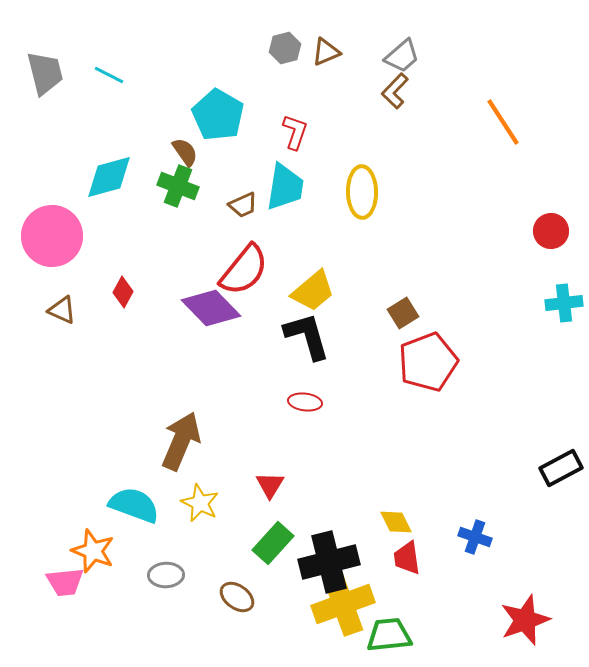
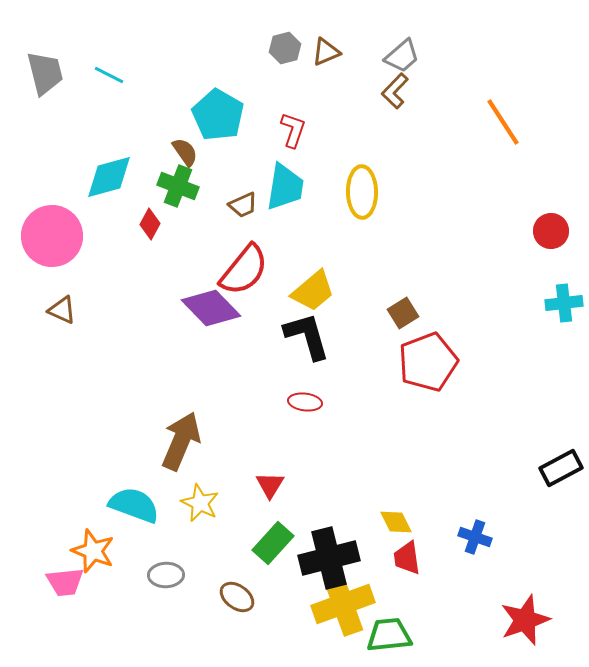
red L-shape at (295, 132): moved 2 px left, 2 px up
red diamond at (123, 292): moved 27 px right, 68 px up
black cross at (329, 562): moved 4 px up
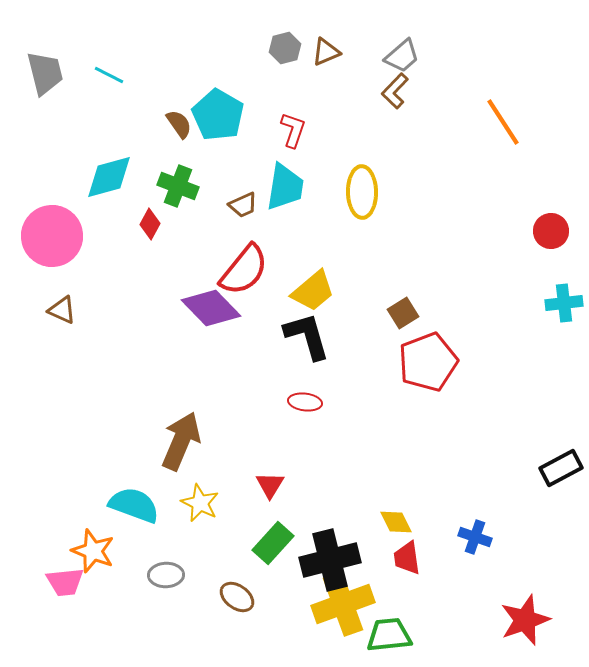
brown semicircle at (185, 152): moved 6 px left, 28 px up
black cross at (329, 558): moved 1 px right, 2 px down
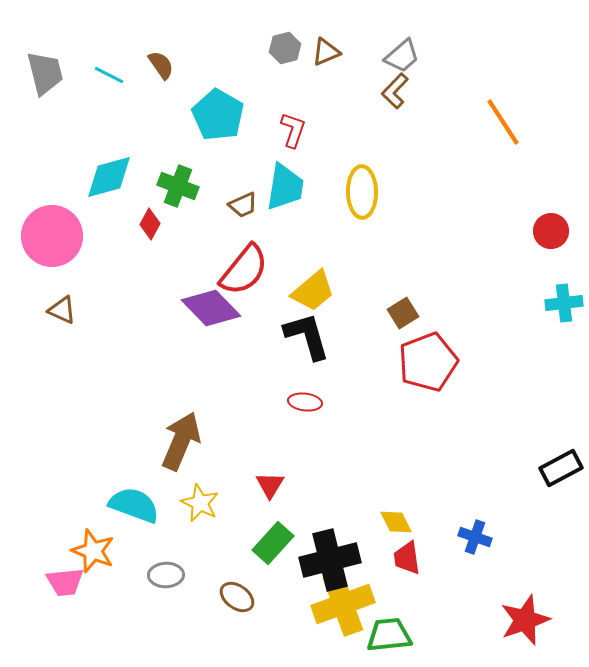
brown semicircle at (179, 124): moved 18 px left, 59 px up
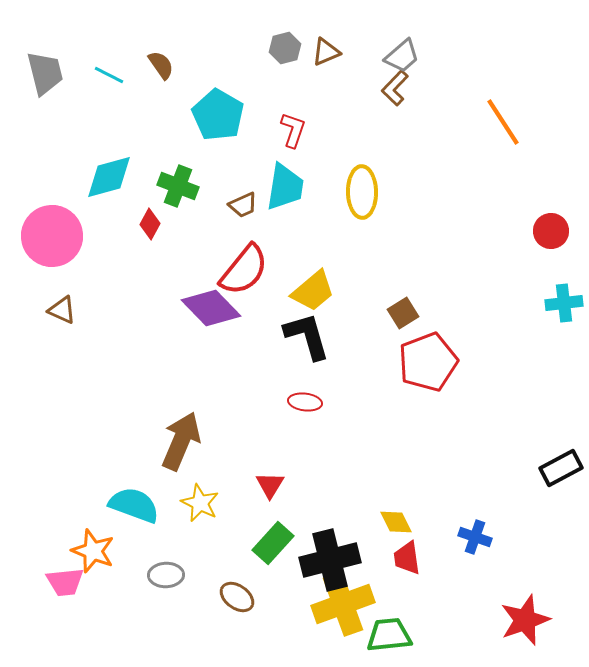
brown L-shape at (395, 91): moved 3 px up
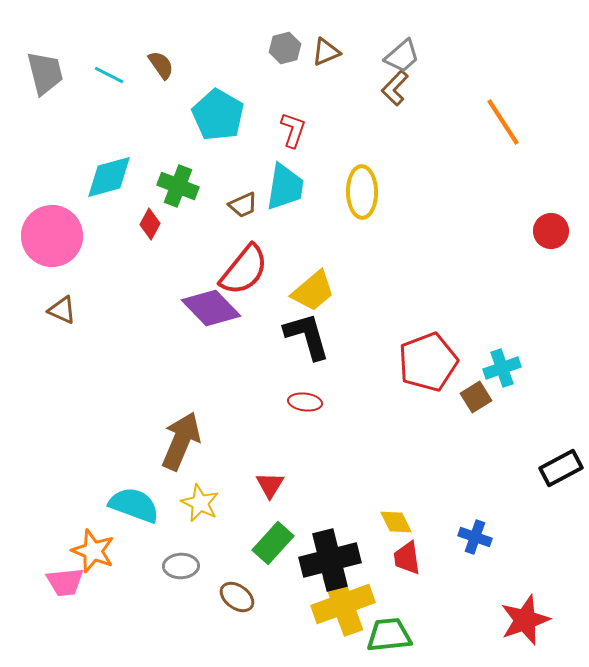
cyan cross at (564, 303): moved 62 px left, 65 px down; rotated 12 degrees counterclockwise
brown square at (403, 313): moved 73 px right, 84 px down
gray ellipse at (166, 575): moved 15 px right, 9 px up
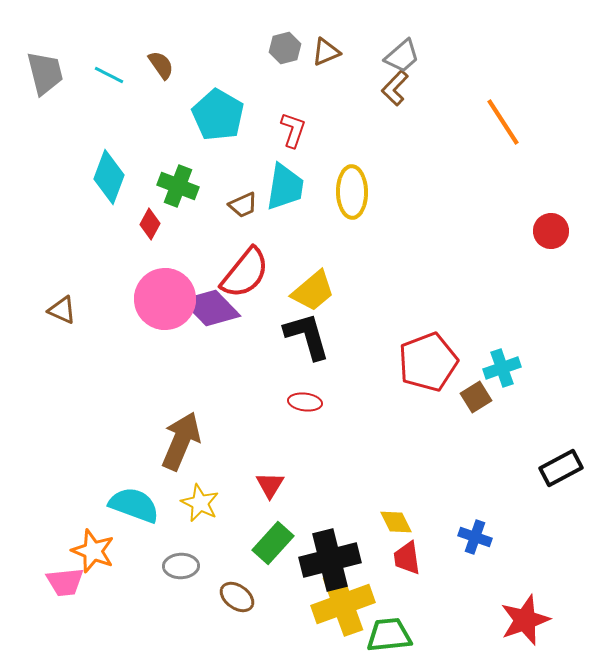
cyan diamond at (109, 177): rotated 54 degrees counterclockwise
yellow ellipse at (362, 192): moved 10 px left
pink circle at (52, 236): moved 113 px right, 63 px down
red semicircle at (244, 270): moved 1 px right, 3 px down
